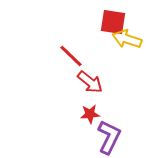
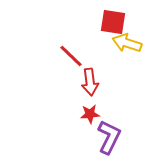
yellow arrow: moved 4 px down
red arrow: rotated 44 degrees clockwise
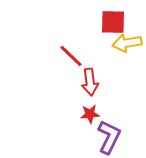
red square: rotated 8 degrees counterclockwise
yellow arrow: rotated 28 degrees counterclockwise
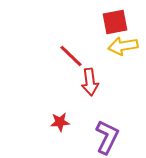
red square: moved 2 px right; rotated 12 degrees counterclockwise
yellow arrow: moved 4 px left, 3 px down
red star: moved 30 px left, 8 px down
purple L-shape: moved 2 px left
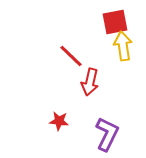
yellow arrow: rotated 92 degrees clockwise
red arrow: rotated 20 degrees clockwise
red star: moved 1 px left, 1 px up; rotated 12 degrees clockwise
purple L-shape: moved 3 px up
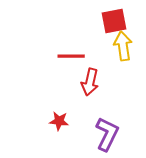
red square: moved 1 px left, 1 px up
red line: rotated 44 degrees counterclockwise
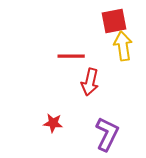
red star: moved 6 px left, 2 px down
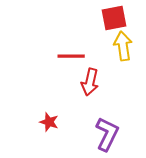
red square: moved 3 px up
red star: moved 4 px left, 1 px up; rotated 12 degrees clockwise
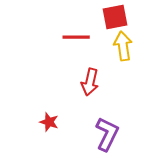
red square: moved 1 px right, 1 px up
red line: moved 5 px right, 19 px up
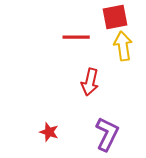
red star: moved 10 px down
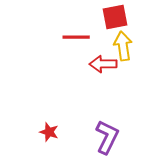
red arrow: moved 13 px right, 18 px up; rotated 76 degrees clockwise
purple L-shape: moved 3 px down
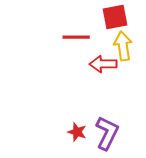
red star: moved 28 px right
purple L-shape: moved 4 px up
